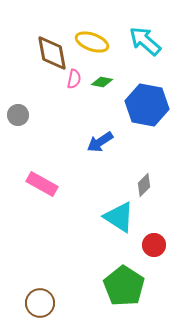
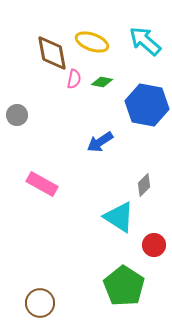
gray circle: moved 1 px left
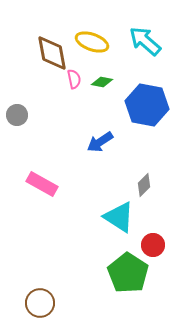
pink semicircle: rotated 24 degrees counterclockwise
red circle: moved 1 px left
green pentagon: moved 4 px right, 13 px up
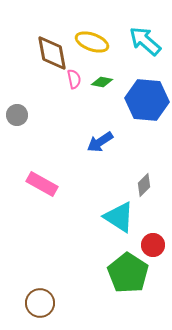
blue hexagon: moved 5 px up; rotated 6 degrees counterclockwise
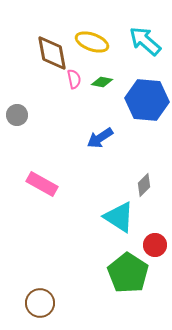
blue arrow: moved 4 px up
red circle: moved 2 px right
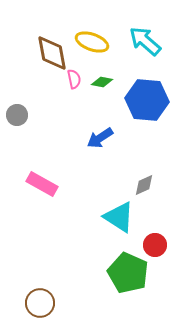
gray diamond: rotated 20 degrees clockwise
green pentagon: rotated 9 degrees counterclockwise
